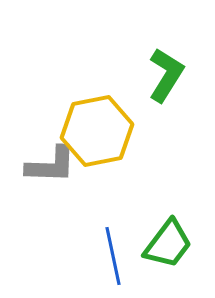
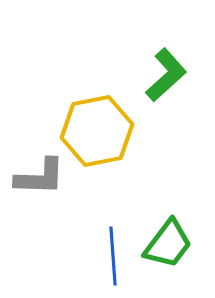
green L-shape: rotated 16 degrees clockwise
gray L-shape: moved 11 px left, 12 px down
blue line: rotated 8 degrees clockwise
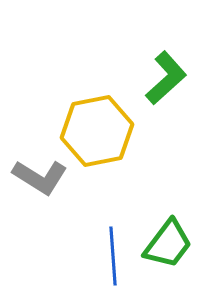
green L-shape: moved 3 px down
gray L-shape: rotated 30 degrees clockwise
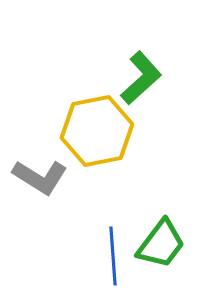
green L-shape: moved 25 px left
green trapezoid: moved 7 px left
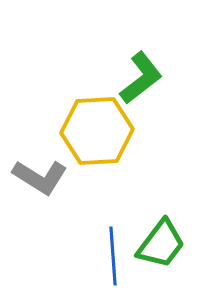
green L-shape: rotated 4 degrees clockwise
yellow hexagon: rotated 8 degrees clockwise
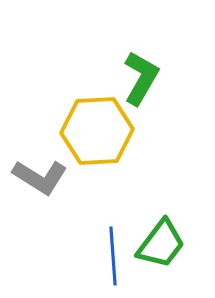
green L-shape: rotated 22 degrees counterclockwise
